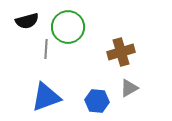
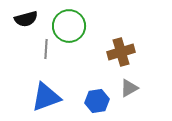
black semicircle: moved 1 px left, 2 px up
green circle: moved 1 px right, 1 px up
blue hexagon: rotated 15 degrees counterclockwise
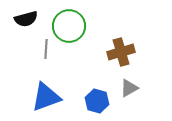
blue hexagon: rotated 25 degrees clockwise
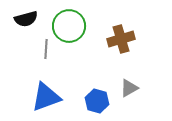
brown cross: moved 13 px up
